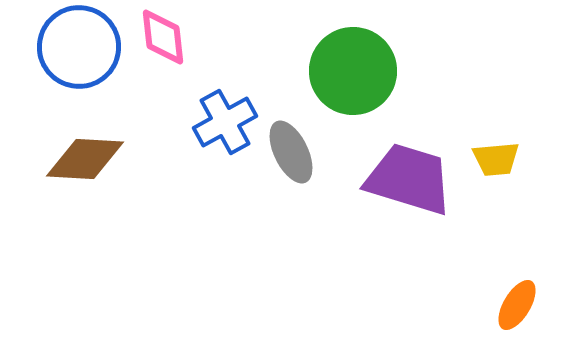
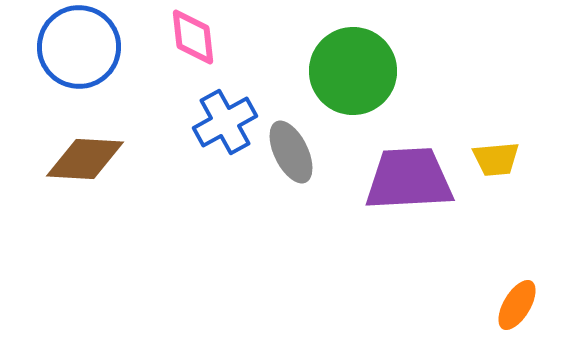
pink diamond: moved 30 px right
purple trapezoid: rotated 20 degrees counterclockwise
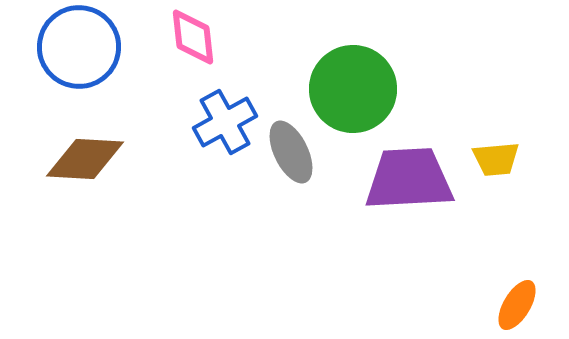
green circle: moved 18 px down
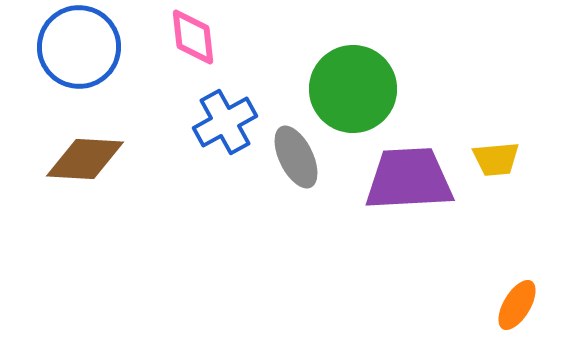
gray ellipse: moved 5 px right, 5 px down
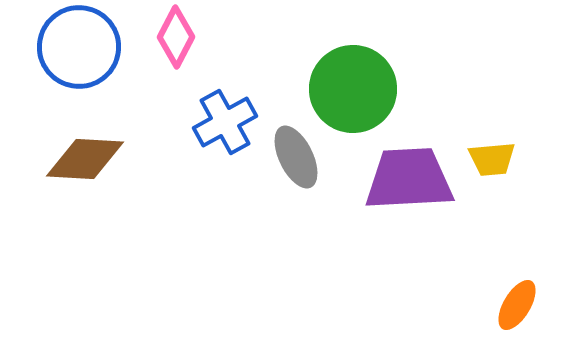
pink diamond: moved 17 px left; rotated 34 degrees clockwise
yellow trapezoid: moved 4 px left
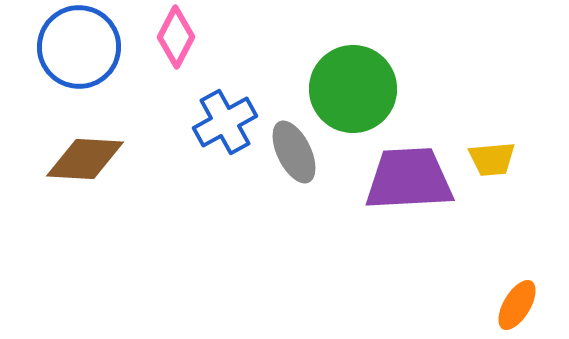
gray ellipse: moved 2 px left, 5 px up
